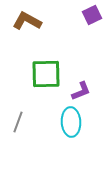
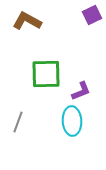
cyan ellipse: moved 1 px right, 1 px up
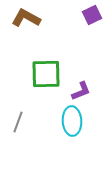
brown L-shape: moved 1 px left, 3 px up
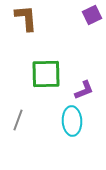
brown L-shape: rotated 56 degrees clockwise
purple L-shape: moved 3 px right, 1 px up
gray line: moved 2 px up
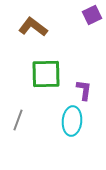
brown L-shape: moved 7 px right, 9 px down; rotated 48 degrees counterclockwise
purple L-shape: rotated 60 degrees counterclockwise
cyan ellipse: rotated 8 degrees clockwise
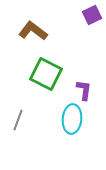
brown L-shape: moved 4 px down
green square: rotated 28 degrees clockwise
cyan ellipse: moved 2 px up
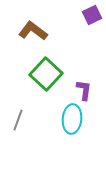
green square: rotated 16 degrees clockwise
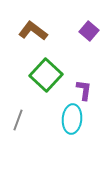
purple square: moved 3 px left, 16 px down; rotated 24 degrees counterclockwise
green square: moved 1 px down
